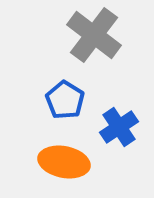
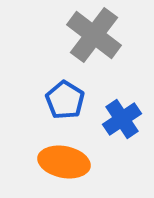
blue cross: moved 3 px right, 8 px up
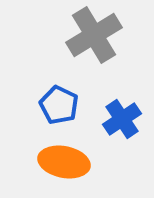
gray cross: rotated 22 degrees clockwise
blue pentagon: moved 6 px left, 5 px down; rotated 6 degrees counterclockwise
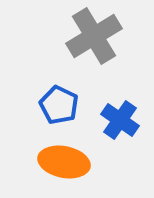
gray cross: moved 1 px down
blue cross: moved 2 px left, 1 px down; rotated 21 degrees counterclockwise
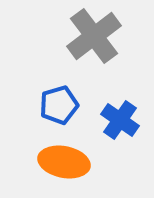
gray cross: rotated 6 degrees counterclockwise
blue pentagon: rotated 30 degrees clockwise
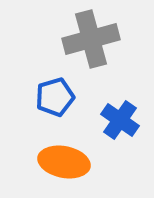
gray cross: moved 3 px left, 3 px down; rotated 22 degrees clockwise
blue pentagon: moved 4 px left, 8 px up
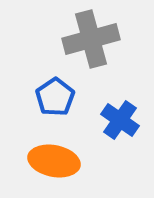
blue pentagon: rotated 18 degrees counterclockwise
orange ellipse: moved 10 px left, 1 px up
